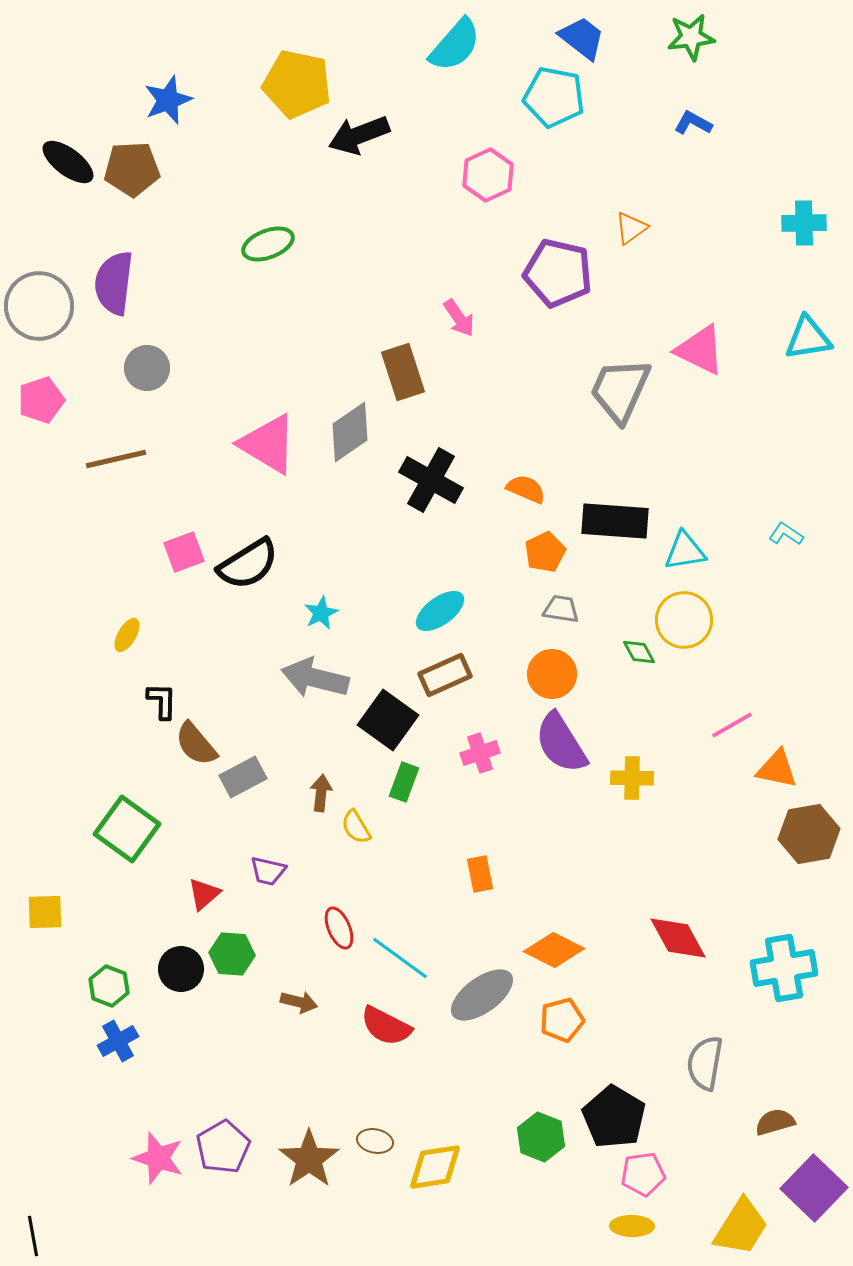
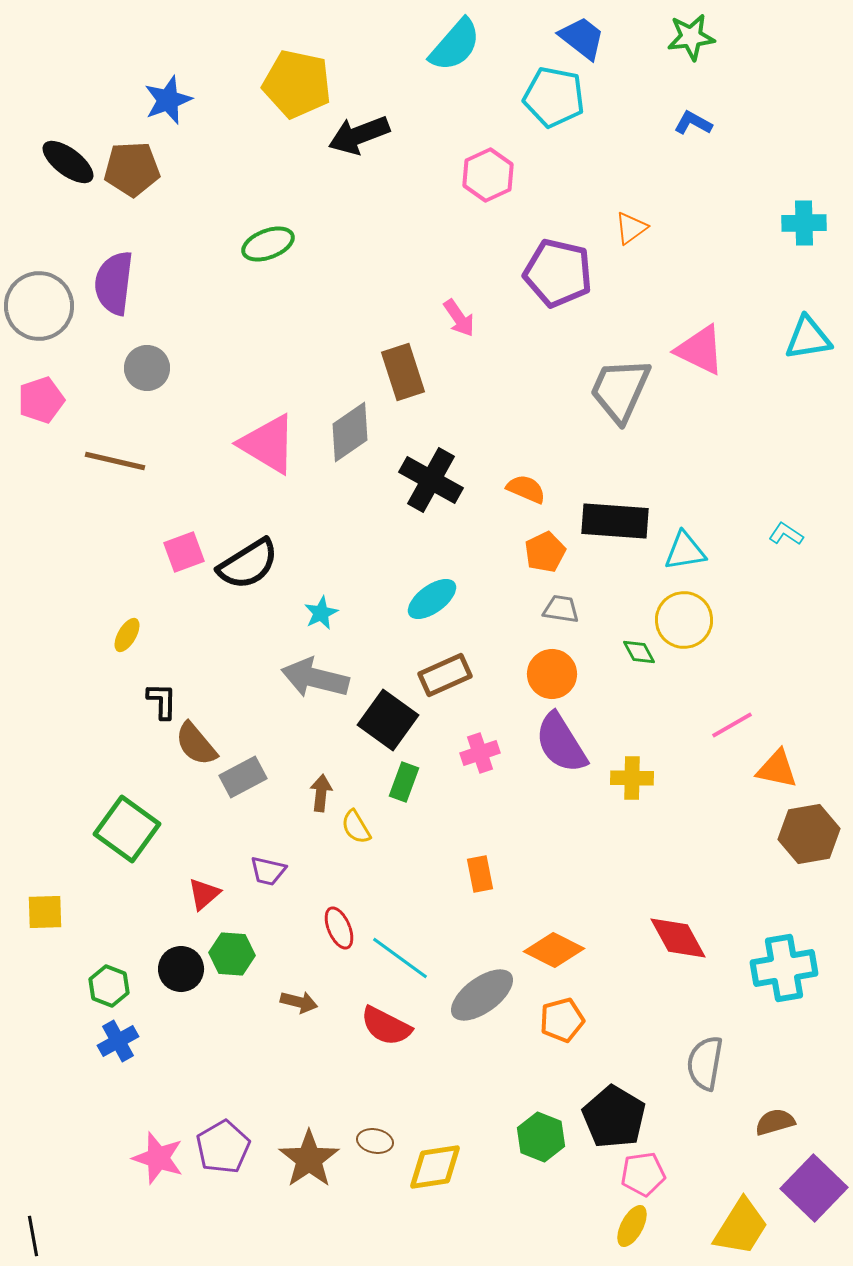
brown line at (116, 459): moved 1 px left, 2 px down; rotated 26 degrees clockwise
cyan ellipse at (440, 611): moved 8 px left, 12 px up
yellow ellipse at (632, 1226): rotated 63 degrees counterclockwise
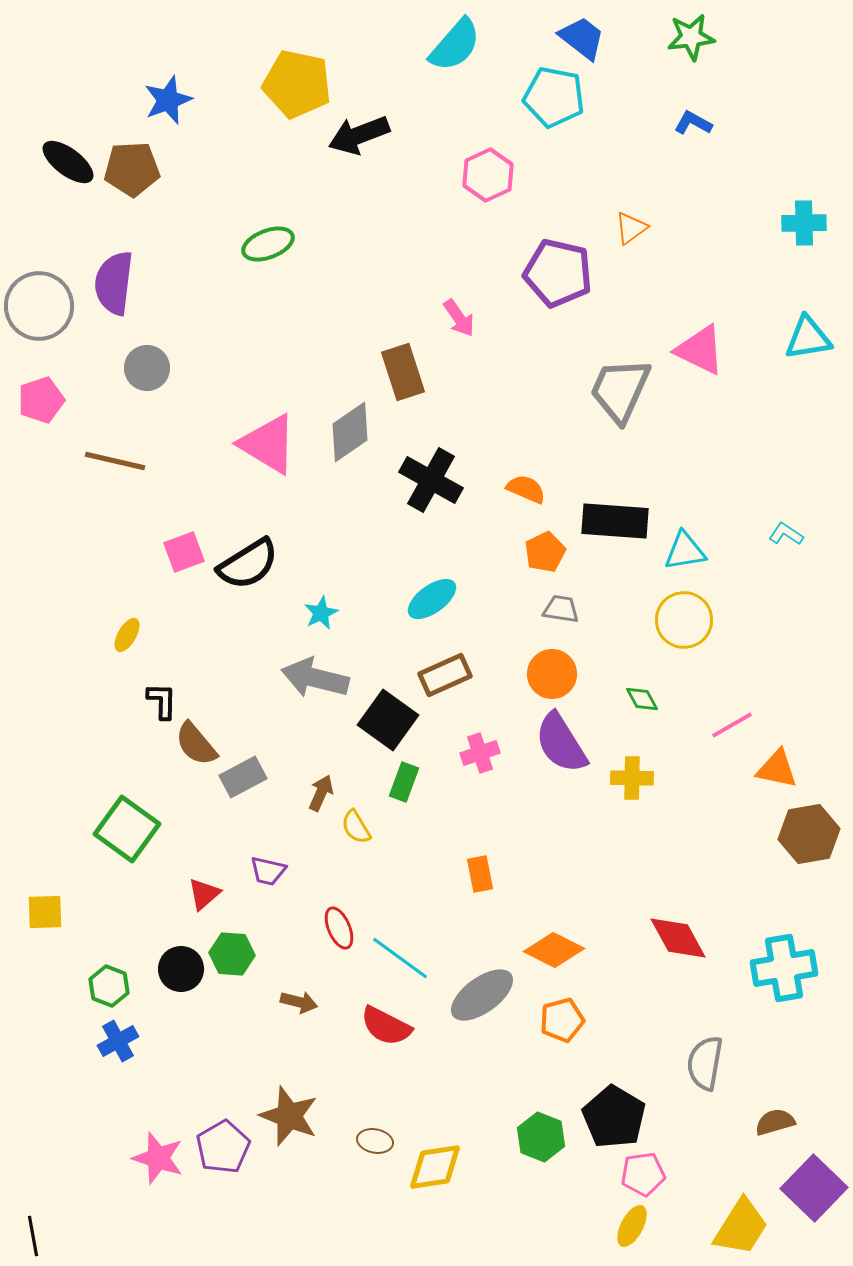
green diamond at (639, 652): moved 3 px right, 47 px down
brown arrow at (321, 793): rotated 18 degrees clockwise
brown star at (309, 1159): moved 20 px left, 43 px up; rotated 16 degrees counterclockwise
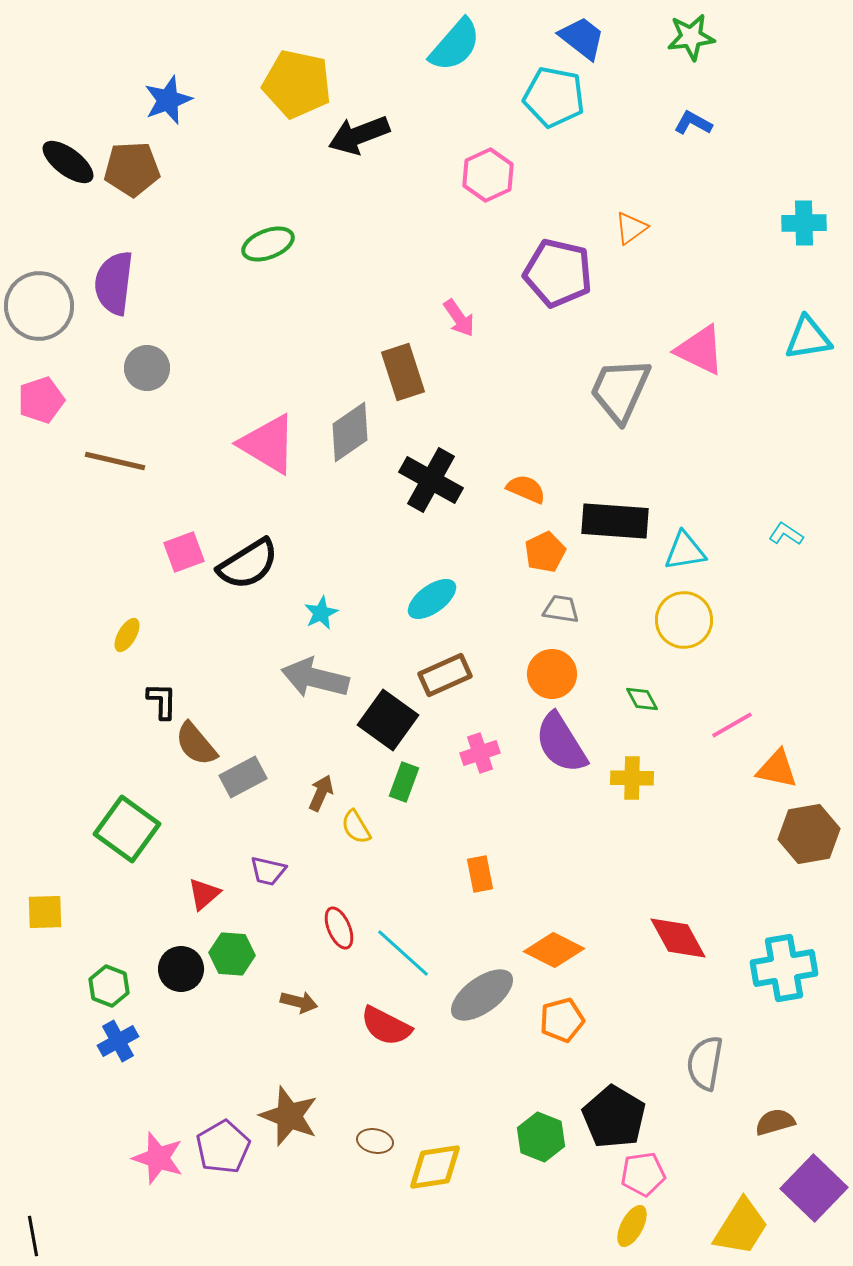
cyan line at (400, 958): moved 3 px right, 5 px up; rotated 6 degrees clockwise
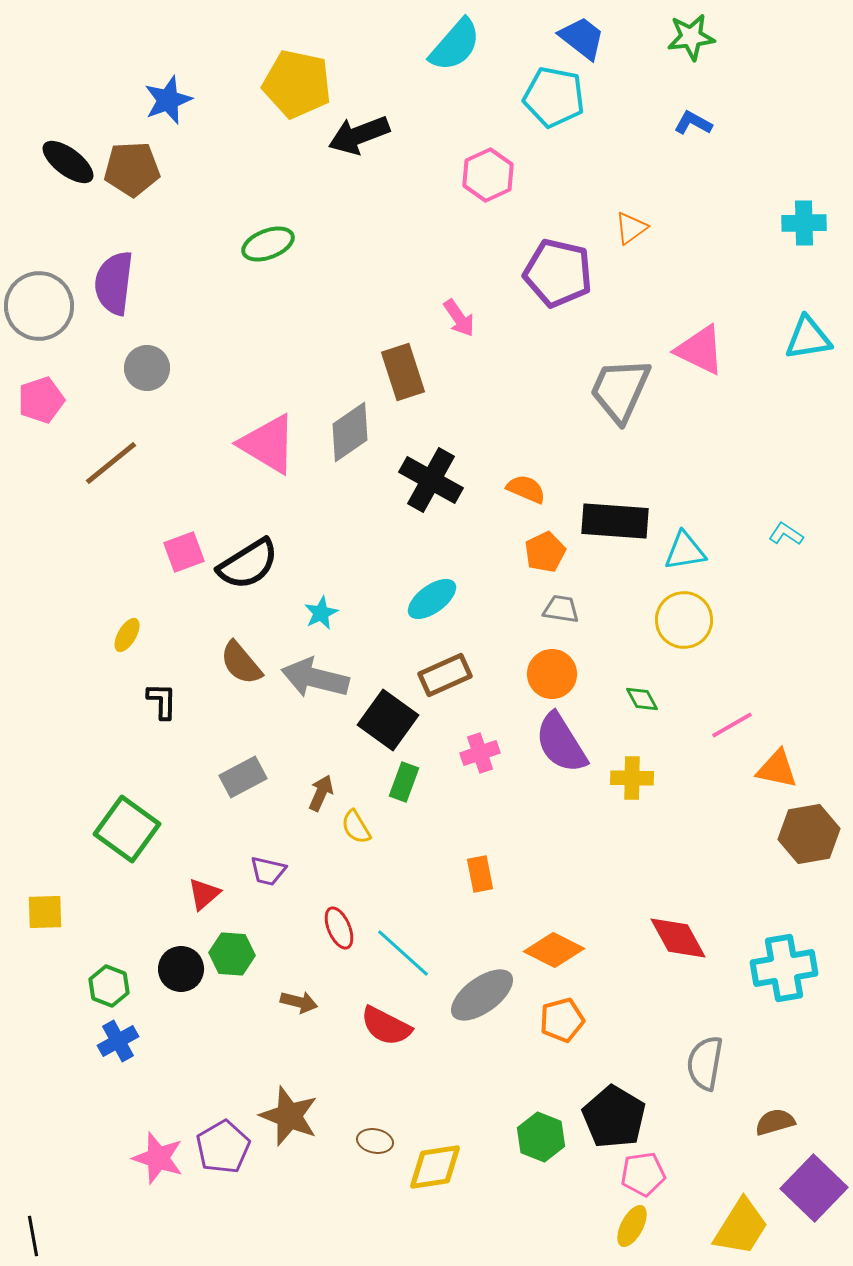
brown line at (115, 461): moved 4 px left, 2 px down; rotated 52 degrees counterclockwise
brown semicircle at (196, 744): moved 45 px right, 81 px up
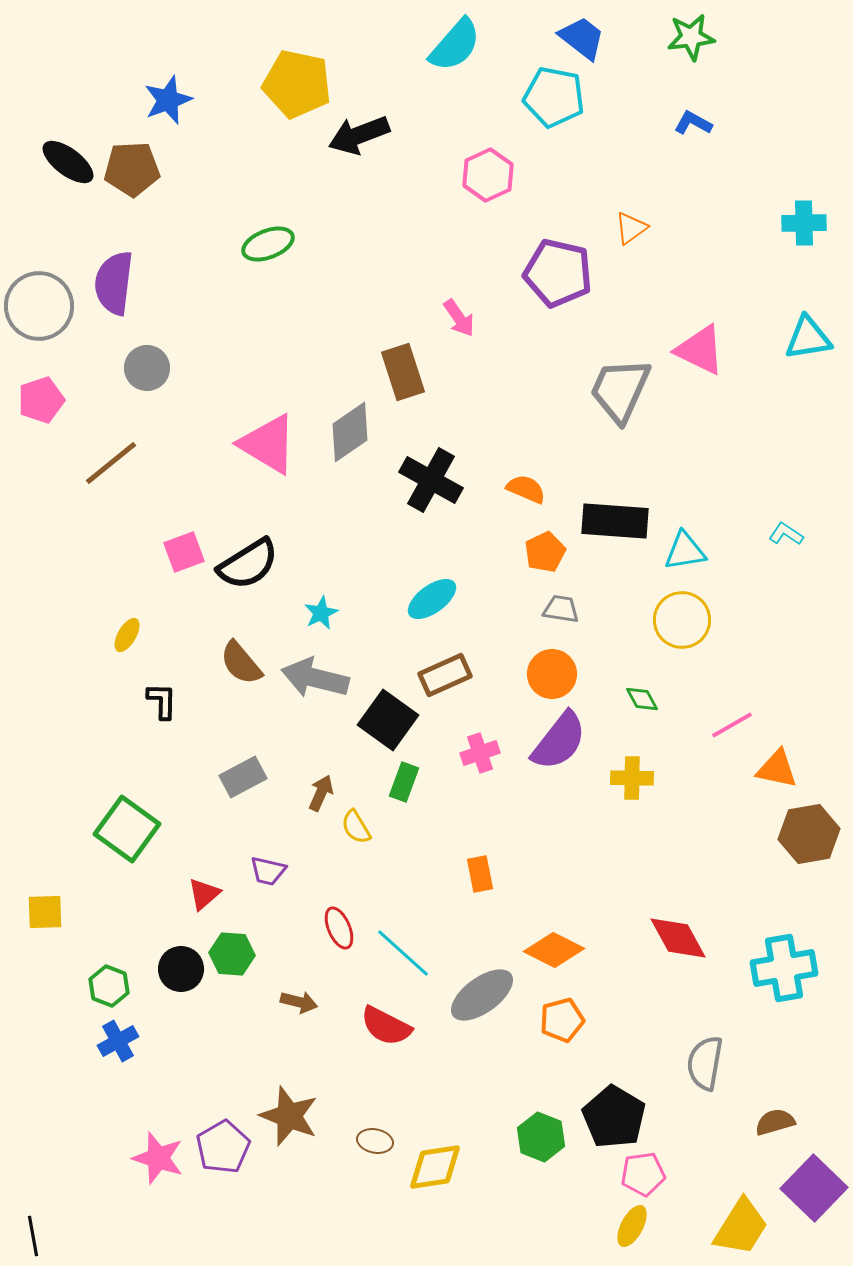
yellow circle at (684, 620): moved 2 px left
purple semicircle at (561, 743): moved 2 px left, 2 px up; rotated 110 degrees counterclockwise
